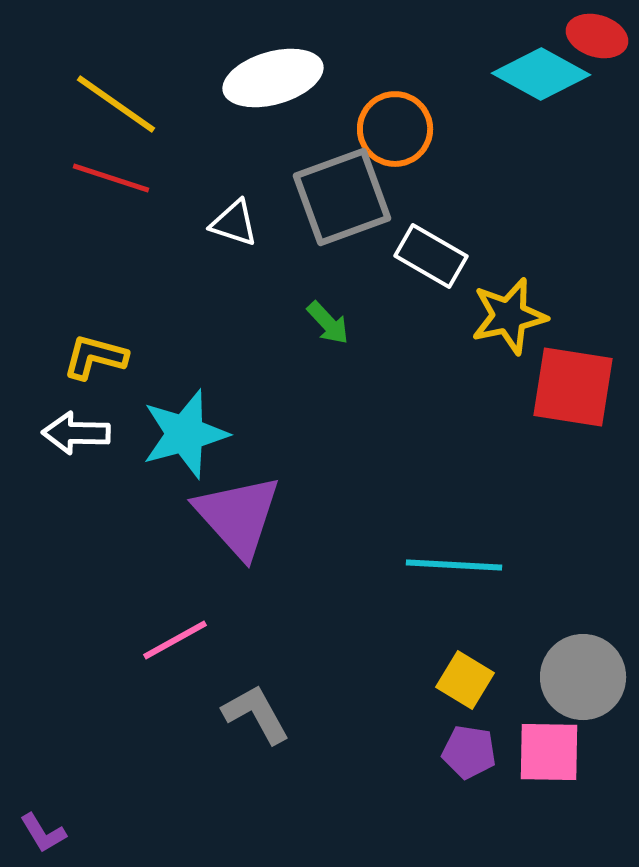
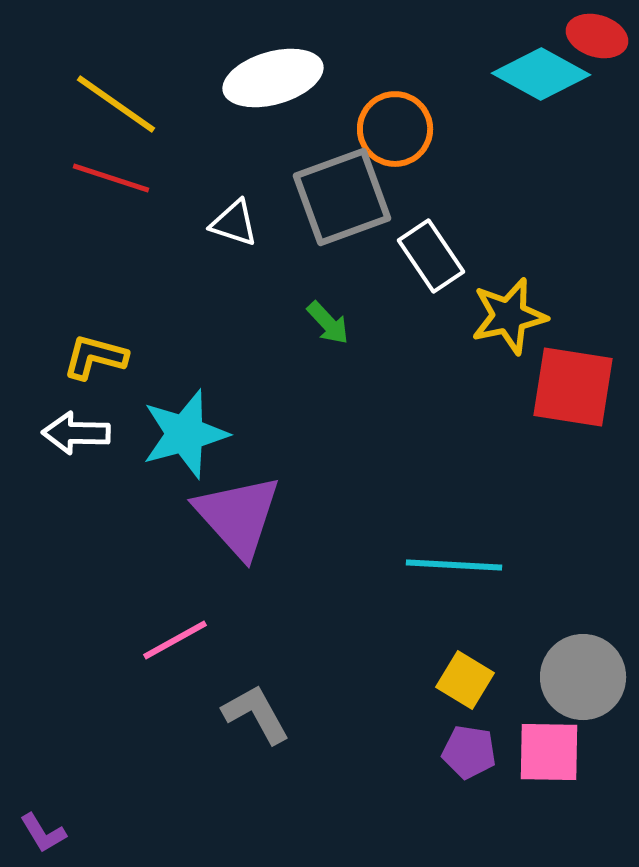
white rectangle: rotated 26 degrees clockwise
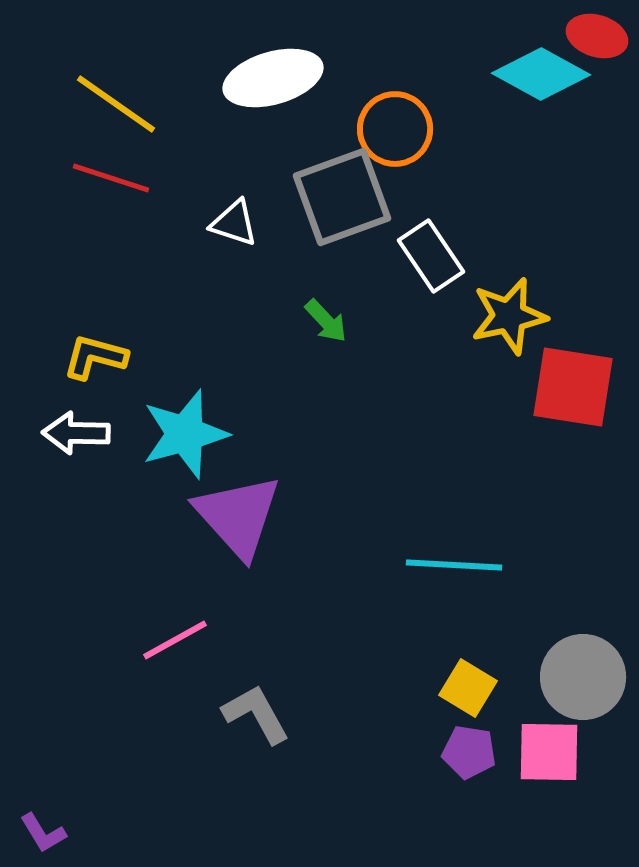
green arrow: moved 2 px left, 2 px up
yellow square: moved 3 px right, 8 px down
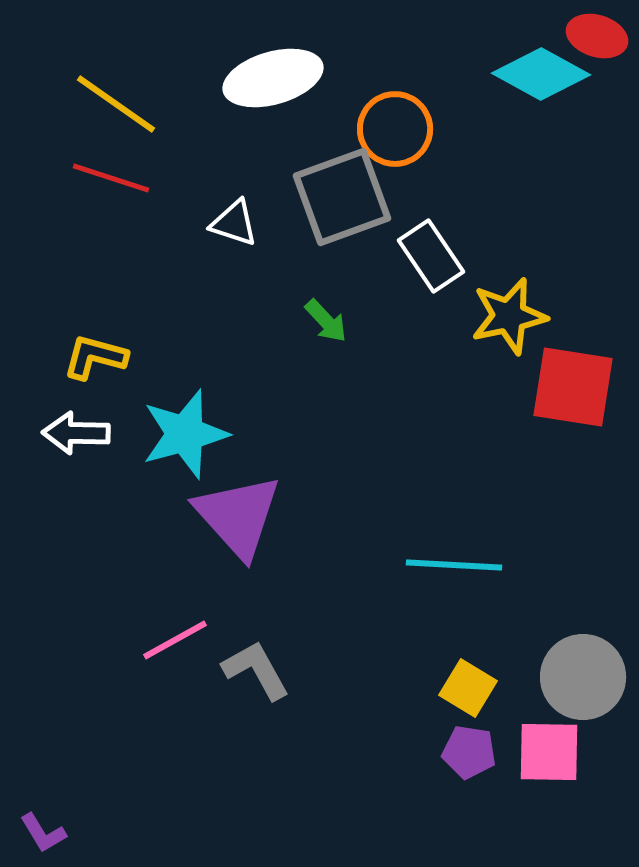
gray L-shape: moved 44 px up
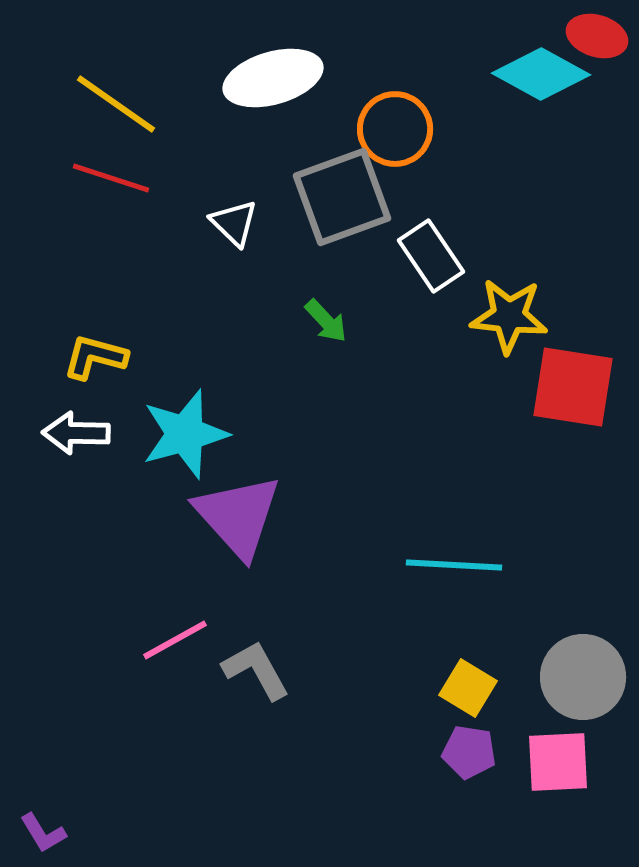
white triangle: rotated 26 degrees clockwise
yellow star: rotated 18 degrees clockwise
pink square: moved 9 px right, 10 px down; rotated 4 degrees counterclockwise
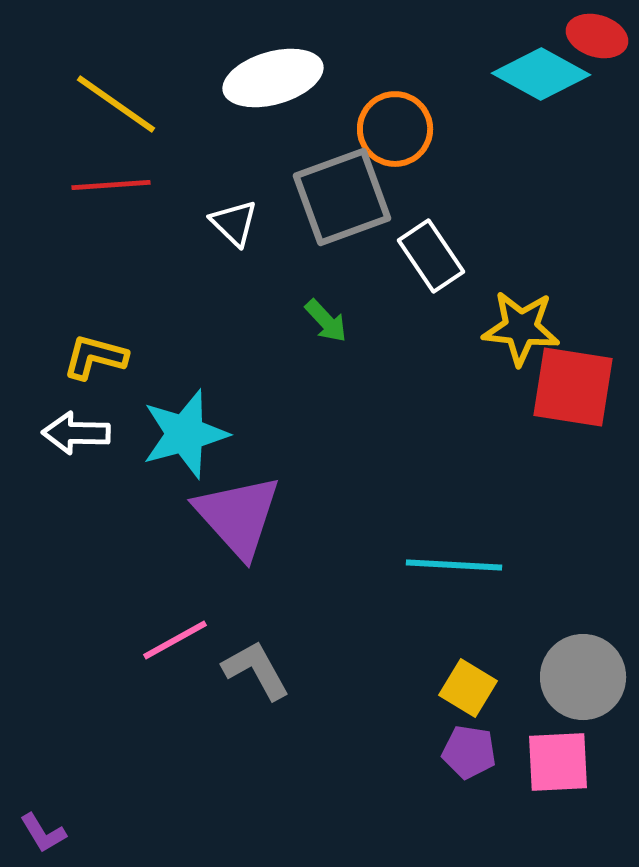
red line: moved 7 px down; rotated 22 degrees counterclockwise
yellow star: moved 12 px right, 12 px down
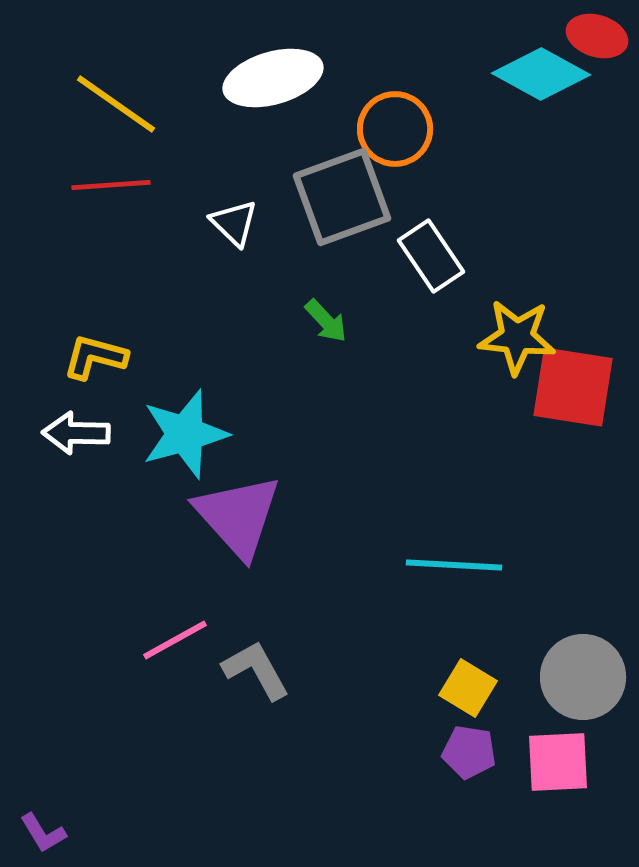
yellow star: moved 4 px left, 9 px down
